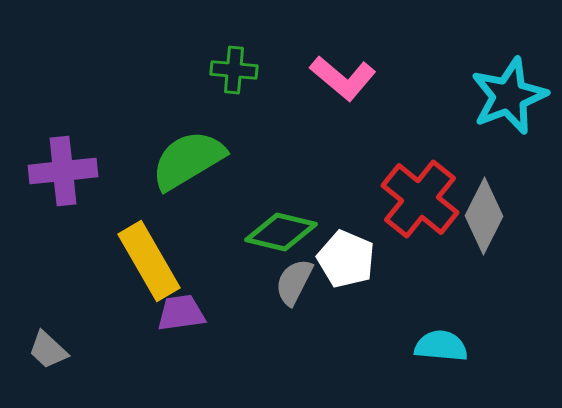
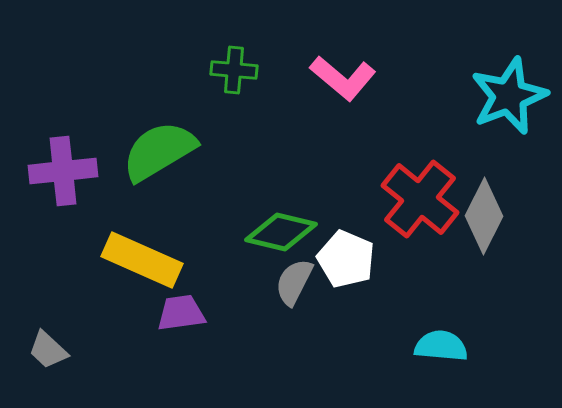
green semicircle: moved 29 px left, 9 px up
yellow rectangle: moved 7 px left, 1 px up; rotated 36 degrees counterclockwise
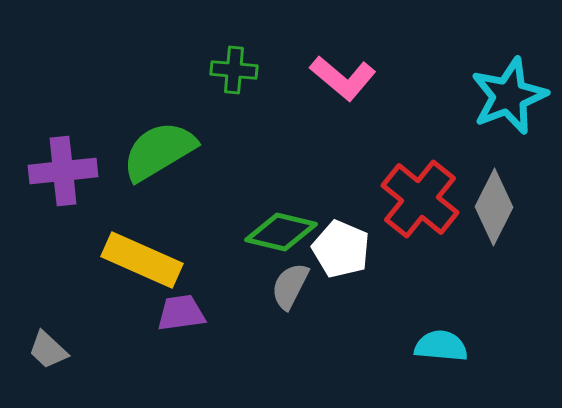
gray diamond: moved 10 px right, 9 px up
white pentagon: moved 5 px left, 10 px up
gray semicircle: moved 4 px left, 4 px down
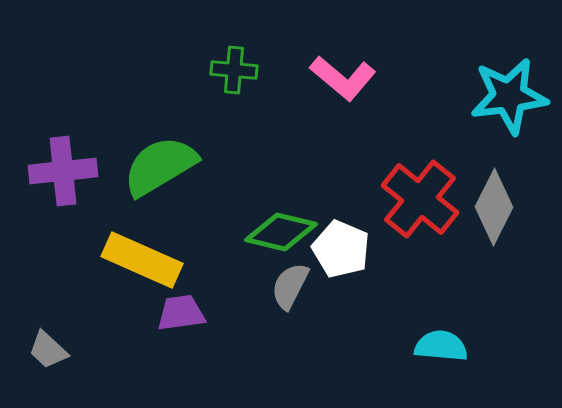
cyan star: rotated 14 degrees clockwise
green semicircle: moved 1 px right, 15 px down
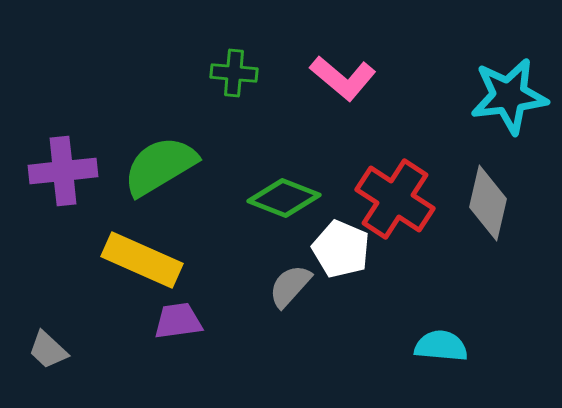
green cross: moved 3 px down
red cross: moved 25 px left; rotated 6 degrees counterclockwise
gray diamond: moved 6 px left, 4 px up; rotated 14 degrees counterclockwise
green diamond: moved 3 px right, 34 px up; rotated 8 degrees clockwise
gray semicircle: rotated 15 degrees clockwise
purple trapezoid: moved 3 px left, 8 px down
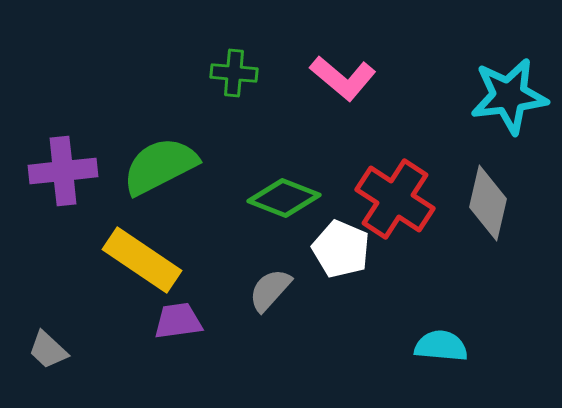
green semicircle: rotated 4 degrees clockwise
yellow rectangle: rotated 10 degrees clockwise
gray semicircle: moved 20 px left, 4 px down
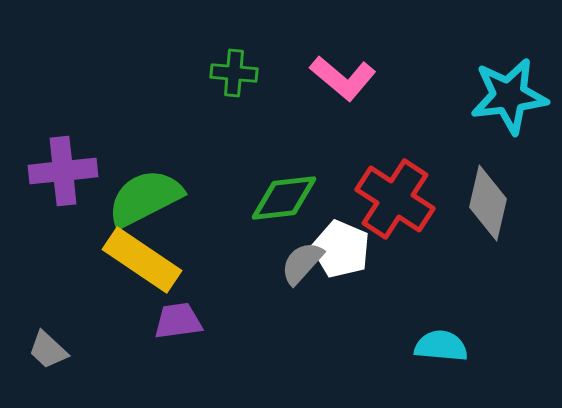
green semicircle: moved 15 px left, 32 px down
green diamond: rotated 28 degrees counterclockwise
gray semicircle: moved 32 px right, 27 px up
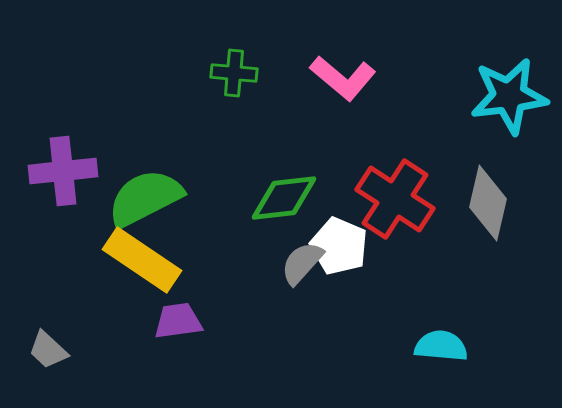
white pentagon: moved 2 px left, 3 px up
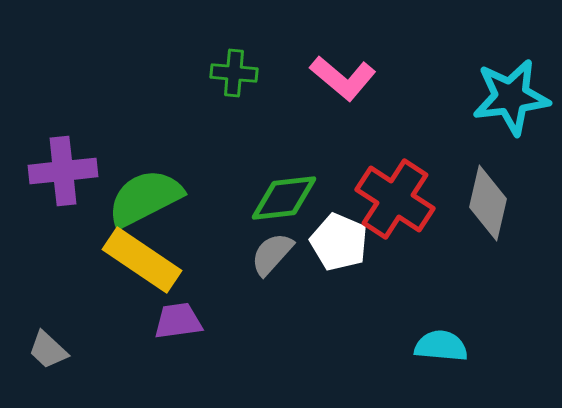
cyan star: moved 2 px right, 1 px down
white pentagon: moved 4 px up
gray semicircle: moved 30 px left, 9 px up
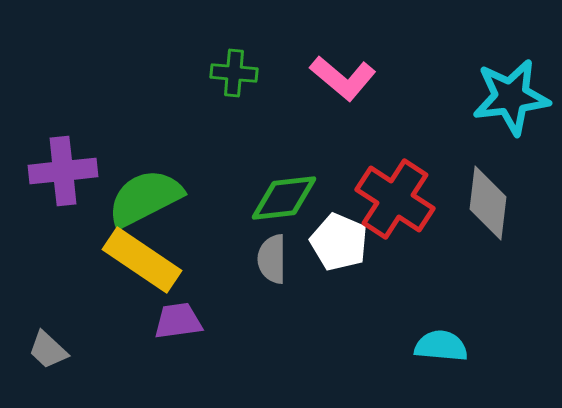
gray diamond: rotated 6 degrees counterclockwise
gray semicircle: moved 5 px down; rotated 42 degrees counterclockwise
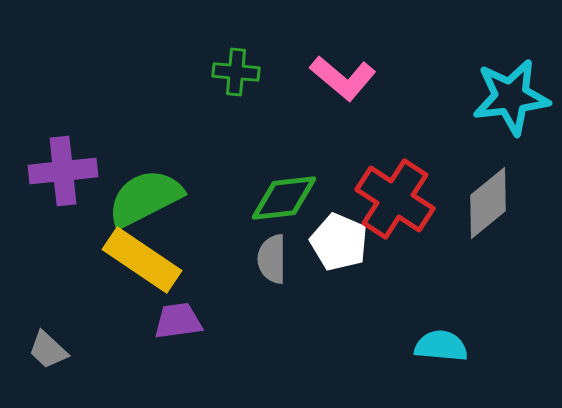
green cross: moved 2 px right, 1 px up
gray diamond: rotated 44 degrees clockwise
